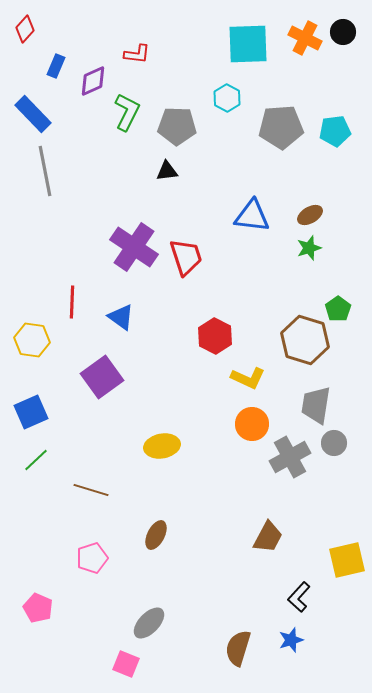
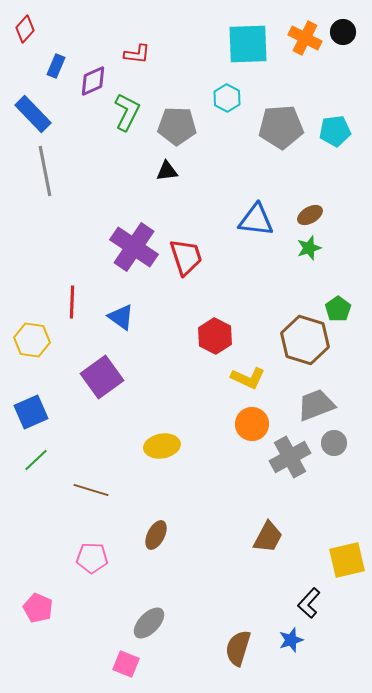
blue triangle at (252, 216): moved 4 px right, 4 px down
gray trapezoid at (316, 405): rotated 60 degrees clockwise
pink pentagon at (92, 558): rotated 20 degrees clockwise
black L-shape at (299, 597): moved 10 px right, 6 px down
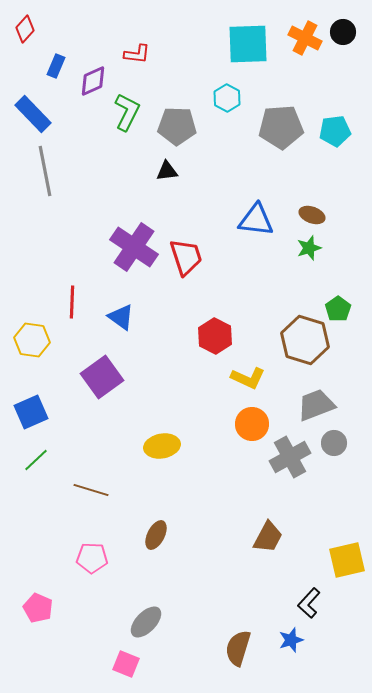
brown ellipse at (310, 215): moved 2 px right; rotated 50 degrees clockwise
gray ellipse at (149, 623): moved 3 px left, 1 px up
